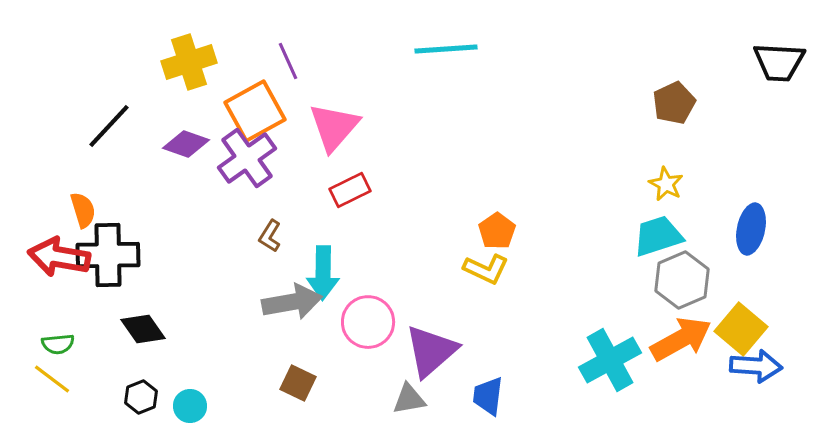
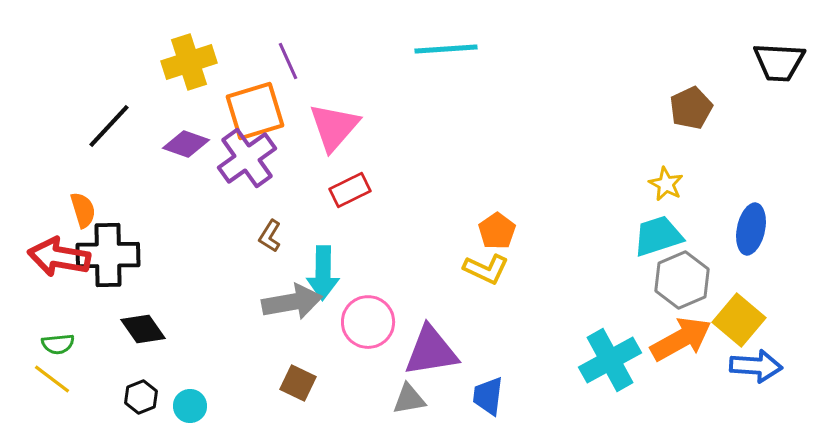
brown pentagon: moved 17 px right, 5 px down
orange square: rotated 12 degrees clockwise
yellow square: moved 2 px left, 9 px up
purple triangle: rotated 32 degrees clockwise
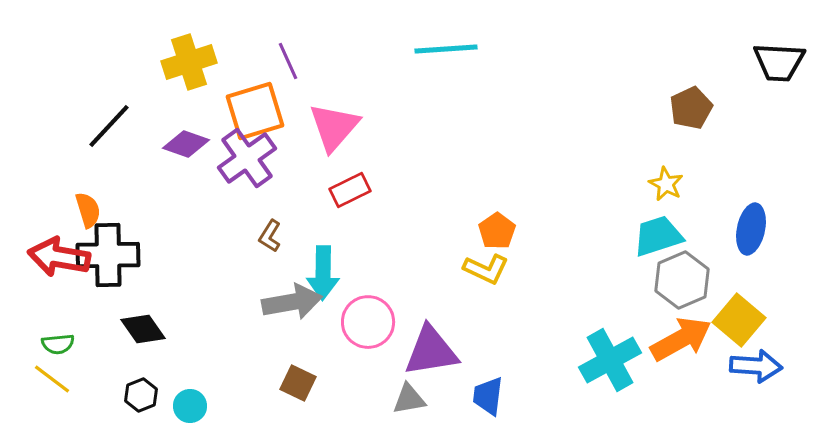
orange semicircle: moved 5 px right
black hexagon: moved 2 px up
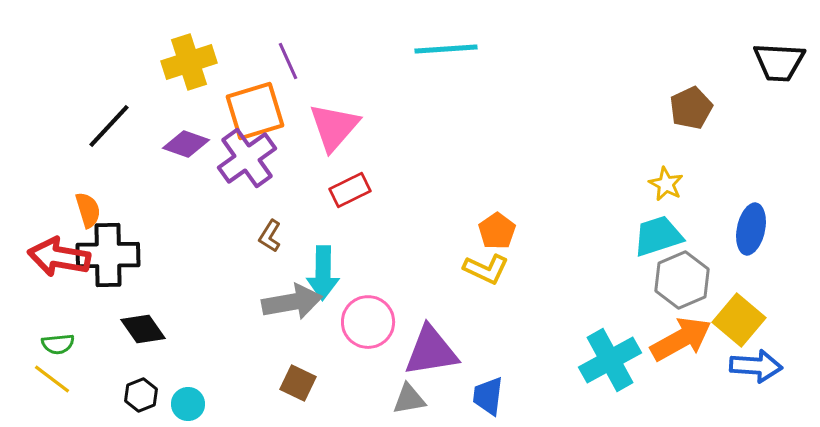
cyan circle: moved 2 px left, 2 px up
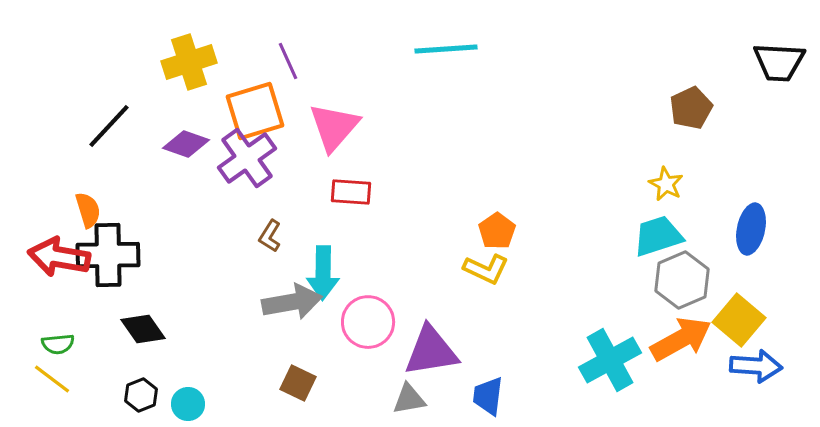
red rectangle: moved 1 px right, 2 px down; rotated 30 degrees clockwise
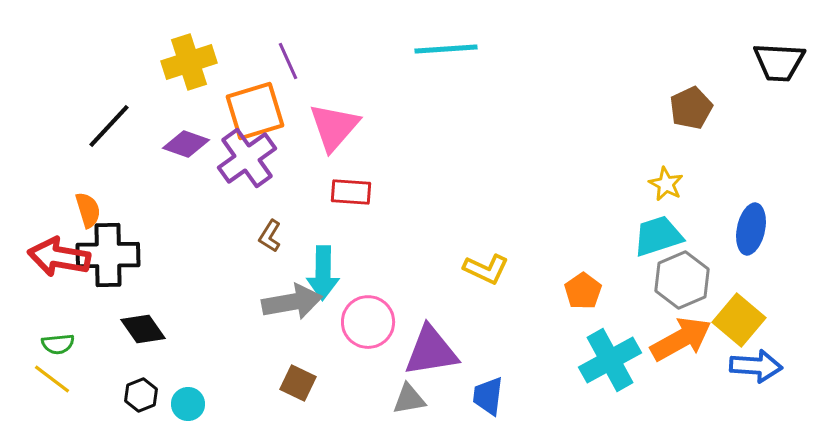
orange pentagon: moved 86 px right, 60 px down
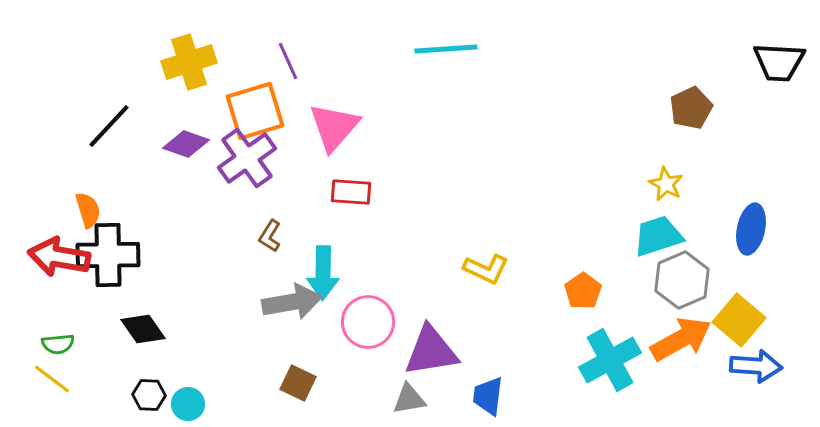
black hexagon: moved 8 px right; rotated 24 degrees clockwise
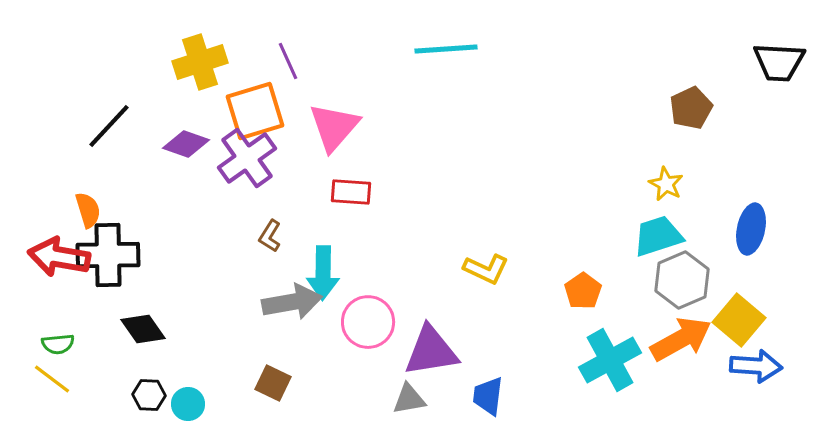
yellow cross: moved 11 px right
brown square: moved 25 px left
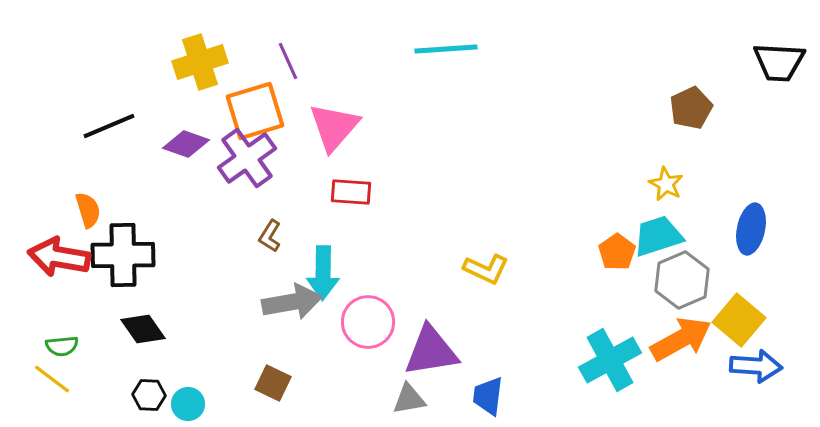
black line: rotated 24 degrees clockwise
black cross: moved 15 px right
orange pentagon: moved 34 px right, 39 px up
green semicircle: moved 4 px right, 2 px down
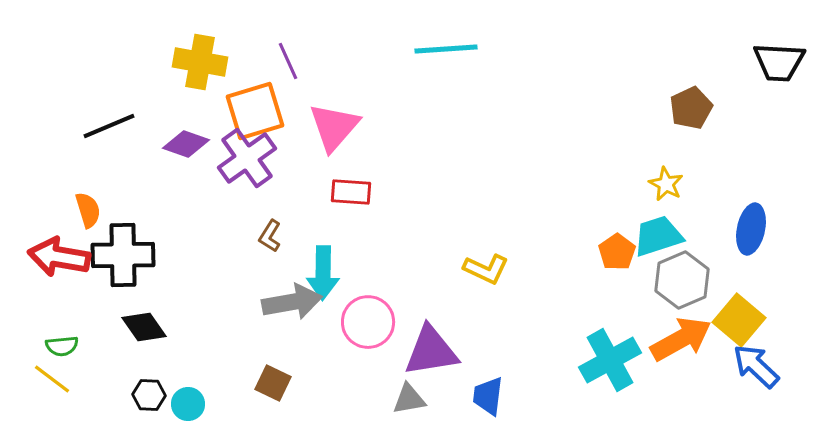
yellow cross: rotated 28 degrees clockwise
black diamond: moved 1 px right, 2 px up
blue arrow: rotated 141 degrees counterclockwise
